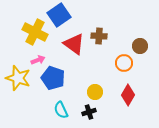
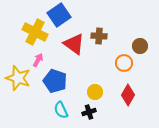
pink arrow: rotated 40 degrees counterclockwise
blue pentagon: moved 2 px right, 3 px down
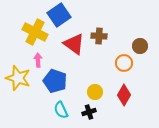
pink arrow: rotated 32 degrees counterclockwise
red diamond: moved 4 px left
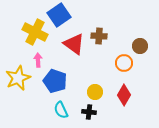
yellow star: rotated 30 degrees clockwise
black cross: rotated 24 degrees clockwise
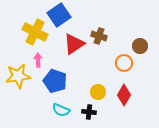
brown cross: rotated 14 degrees clockwise
red triangle: rotated 50 degrees clockwise
yellow star: moved 2 px up; rotated 15 degrees clockwise
yellow circle: moved 3 px right
cyan semicircle: rotated 42 degrees counterclockwise
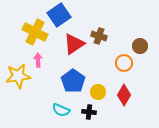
blue pentagon: moved 18 px right; rotated 15 degrees clockwise
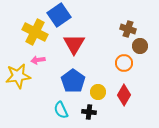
brown cross: moved 29 px right, 7 px up
red triangle: rotated 25 degrees counterclockwise
pink arrow: rotated 96 degrees counterclockwise
cyan semicircle: rotated 42 degrees clockwise
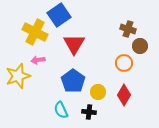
yellow star: rotated 10 degrees counterclockwise
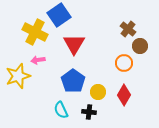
brown cross: rotated 21 degrees clockwise
